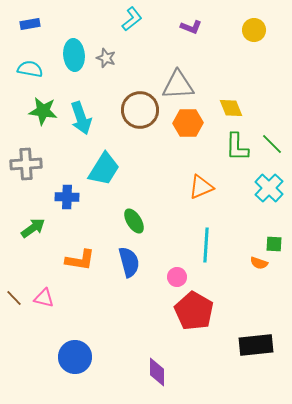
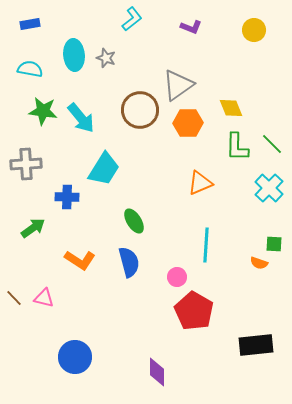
gray triangle: rotated 32 degrees counterclockwise
cyan arrow: rotated 20 degrees counterclockwise
orange triangle: moved 1 px left, 4 px up
orange L-shape: rotated 24 degrees clockwise
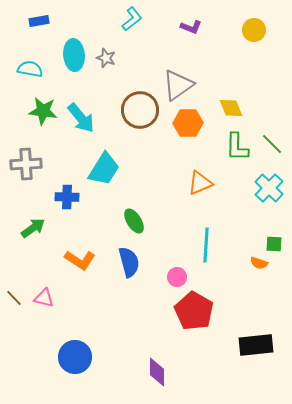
blue rectangle: moved 9 px right, 3 px up
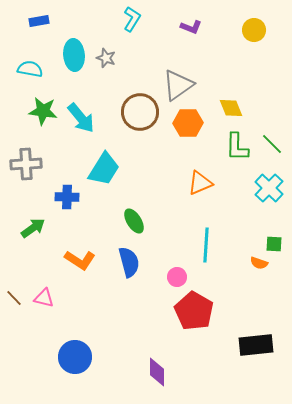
cyan L-shape: rotated 20 degrees counterclockwise
brown circle: moved 2 px down
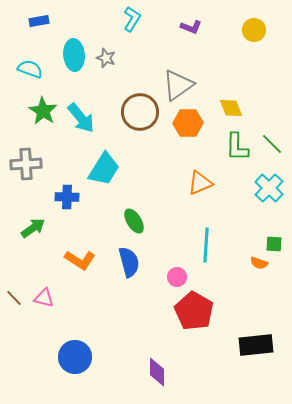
cyan semicircle: rotated 10 degrees clockwise
green star: rotated 24 degrees clockwise
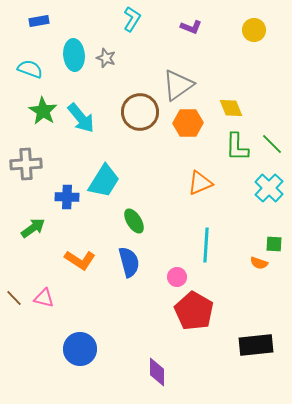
cyan trapezoid: moved 12 px down
blue circle: moved 5 px right, 8 px up
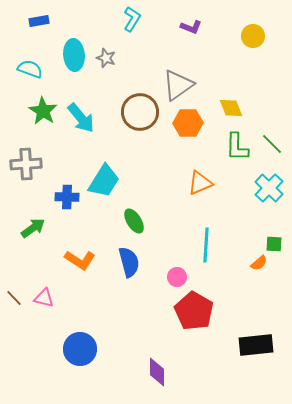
yellow circle: moved 1 px left, 6 px down
orange semicircle: rotated 60 degrees counterclockwise
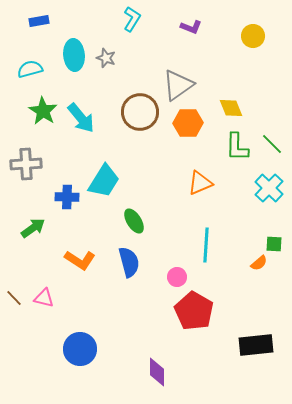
cyan semicircle: rotated 35 degrees counterclockwise
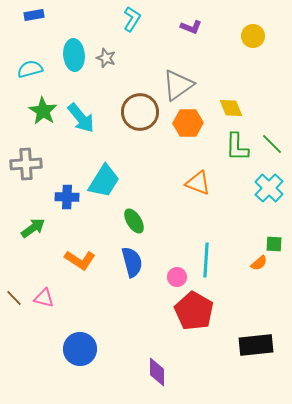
blue rectangle: moved 5 px left, 6 px up
orange triangle: moved 2 px left; rotated 44 degrees clockwise
cyan line: moved 15 px down
blue semicircle: moved 3 px right
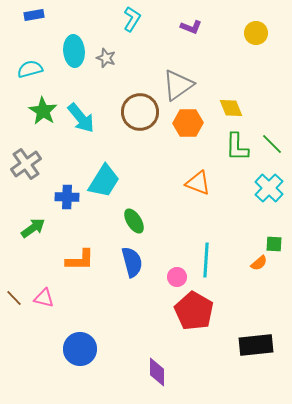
yellow circle: moved 3 px right, 3 px up
cyan ellipse: moved 4 px up
gray cross: rotated 32 degrees counterclockwise
orange L-shape: rotated 32 degrees counterclockwise
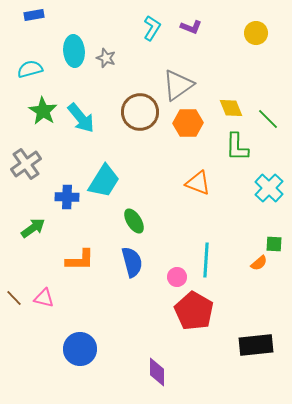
cyan L-shape: moved 20 px right, 9 px down
green line: moved 4 px left, 25 px up
